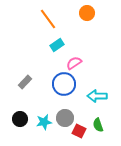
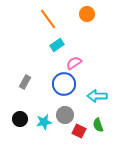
orange circle: moved 1 px down
gray rectangle: rotated 16 degrees counterclockwise
gray circle: moved 3 px up
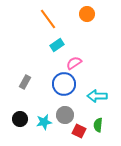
green semicircle: rotated 24 degrees clockwise
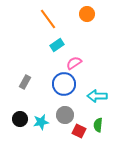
cyan star: moved 3 px left
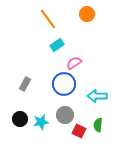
gray rectangle: moved 2 px down
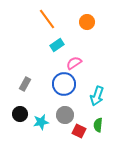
orange circle: moved 8 px down
orange line: moved 1 px left
cyan arrow: rotated 72 degrees counterclockwise
black circle: moved 5 px up
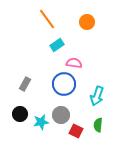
pink semicircle: rotated 42 degrees clockwise
gray circle: moved 4 px left
red square: moved 3 px left
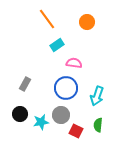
blue circle: moved 2 px right, 4 px down
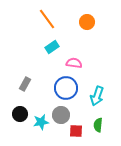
cyan rectangle: moved 5 px left, 2 px down
red square: rotated 24 degrees counterclockwise
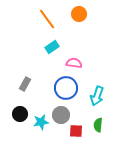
orange circle: moved 8 px left, 8 px up
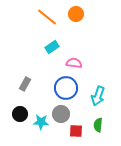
orange circle: moved 3 px left
orange line: moved 2 px up; rotated 15 degrees counterclockwise
cyan arrow: moved 1 px right
gray circle: moved 1 px up
cyan star: rotated 14 degrees clockwise
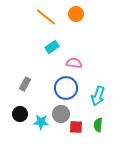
orange line: moved 1 px left
red square: moved 4 px up
